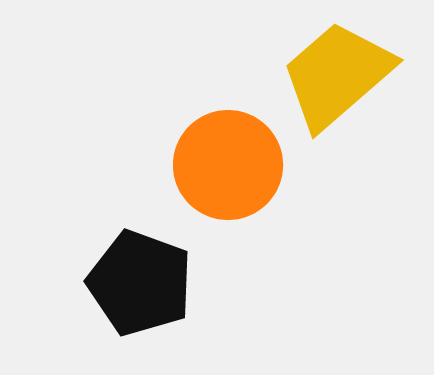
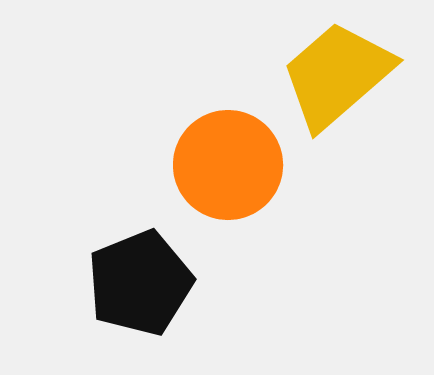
black pentagon: rotated 30 degrees clockwise
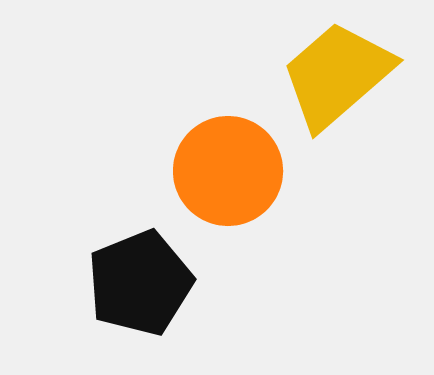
orange circle: moved 6 px down
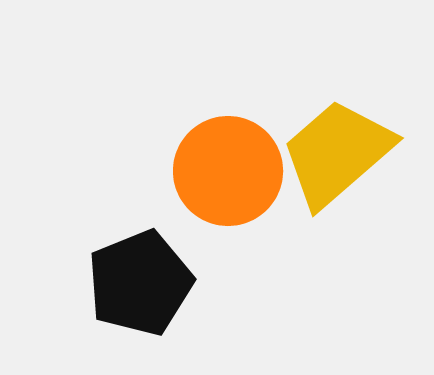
yellow trapezoid: moved 78 px down
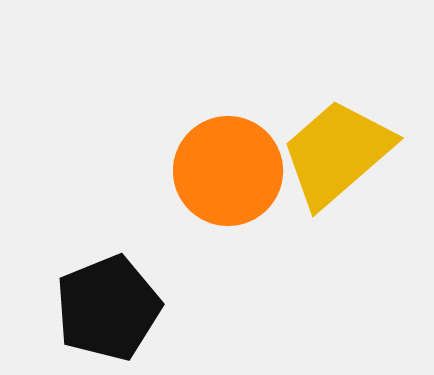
black pentagon: moved 32 px left, 25 px down
